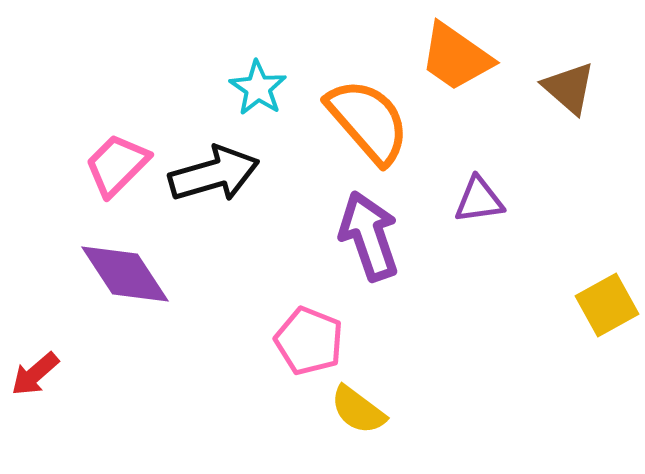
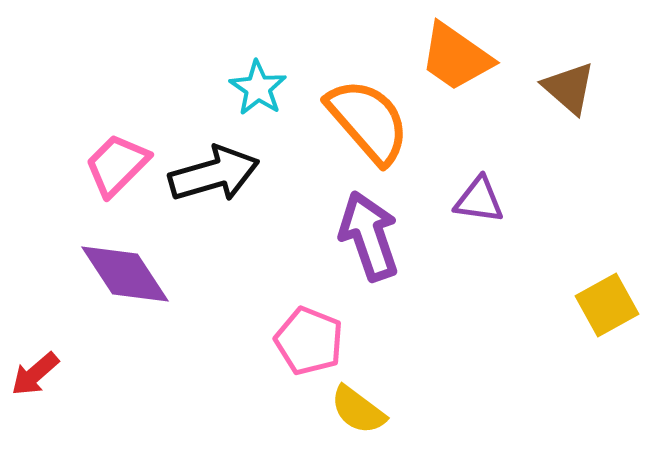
purple triangle: rotated 16 degrees clockwise
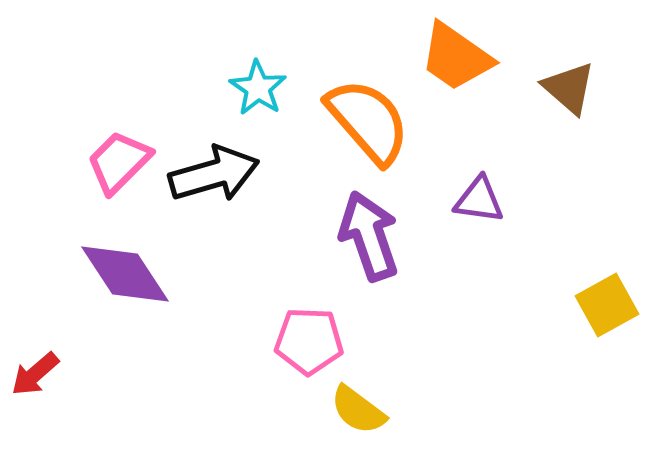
pink trapezoid: moved 2 px right, 3 px up
pink pentagon: rotated 20 degrees counterclockwise
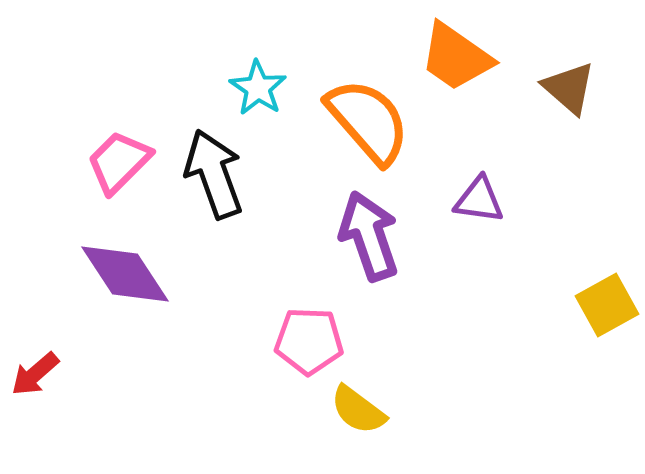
black arrow: rotated 94 degrees counterclockwise
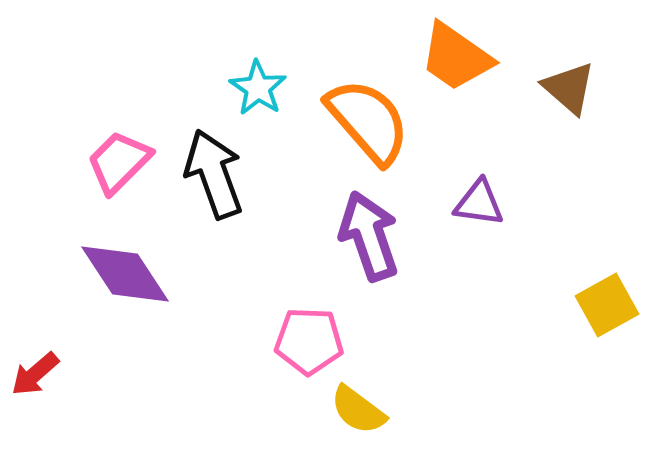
purple triangle: moved 3 px down
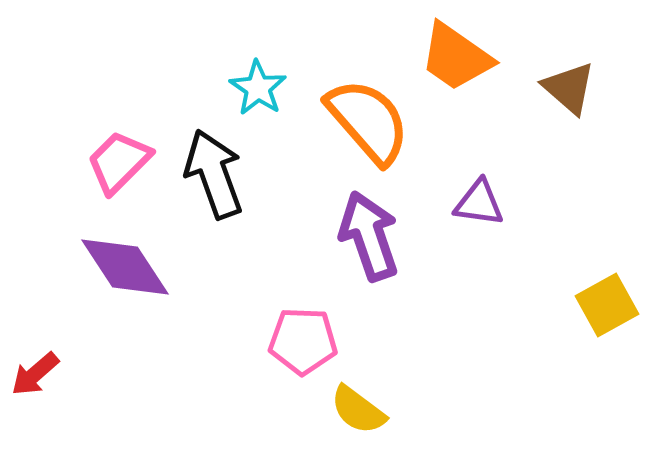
purple diamond: moved 7 px up
pink pentagon: moved 6 px left
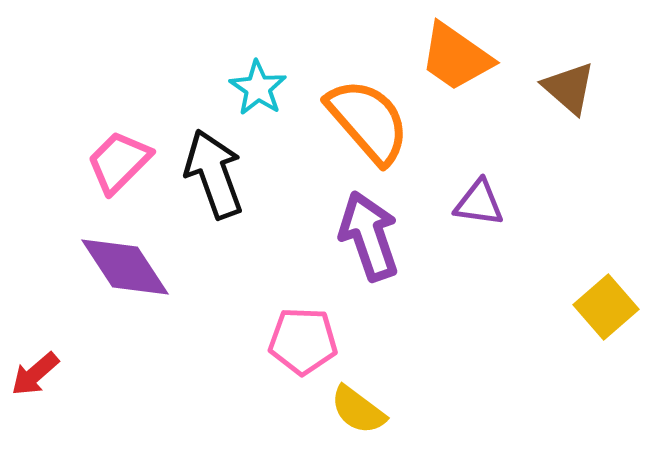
yellow square: moved 1 px left, 2 px down; rotated 12 degrees counterclockwise
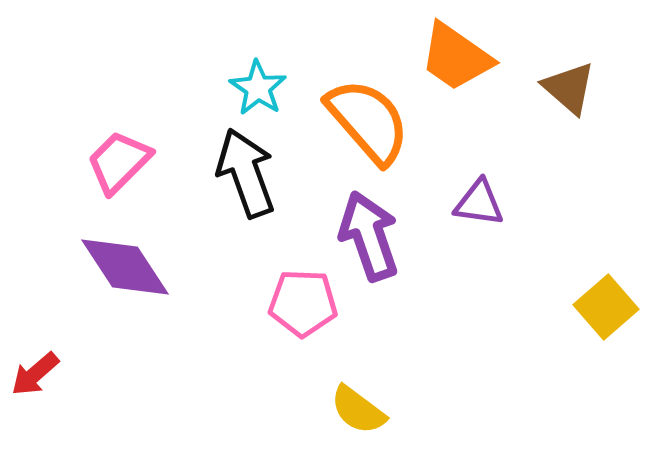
black arrow: moved 32 px right, 1 px up
pink pentagon: moved 38 px up
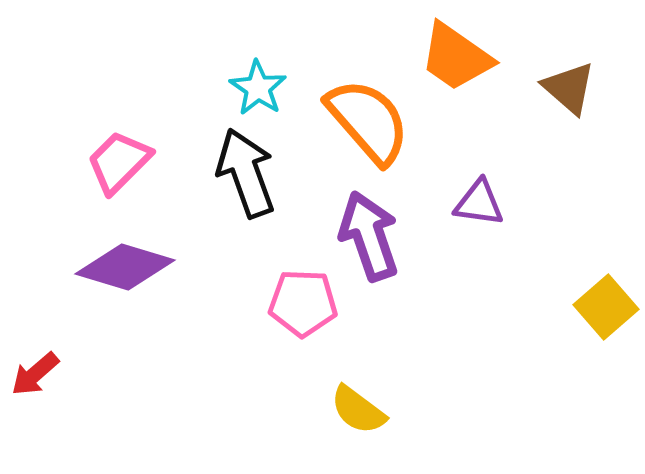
purple diamond: rotated 40 degrees counterclockwise
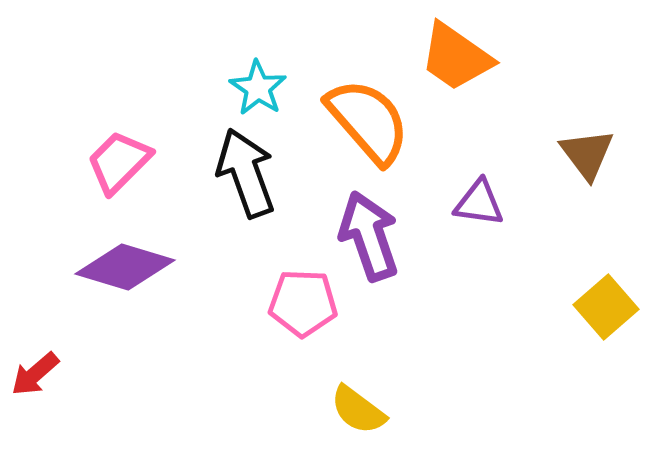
brown triangle: moved 18 px right, 66 px down; rotated 12 degrees clockwise
